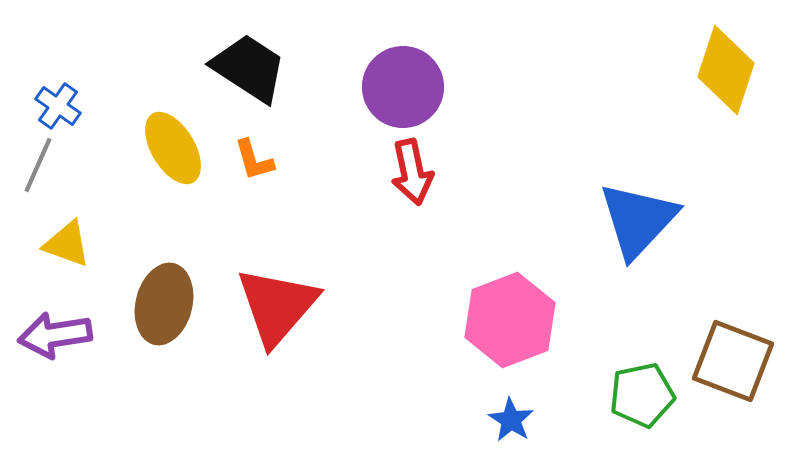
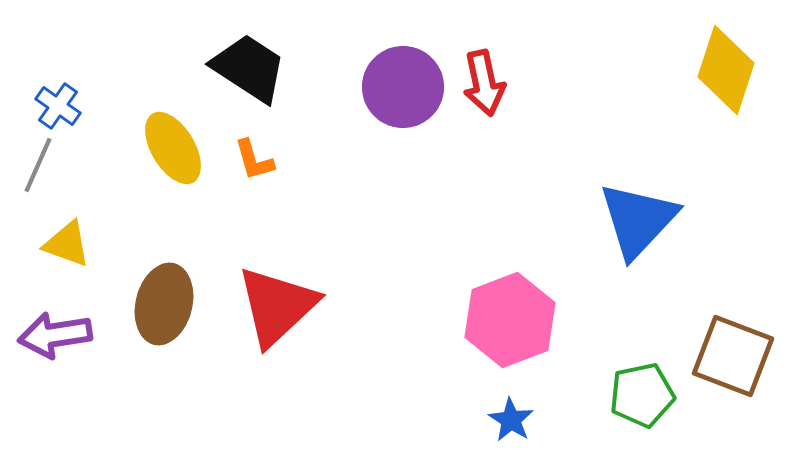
red arrow: moved 72 px right, 89 px up
red triangle: rotated 6 degrees clockwise
brown square: moved 5 px up
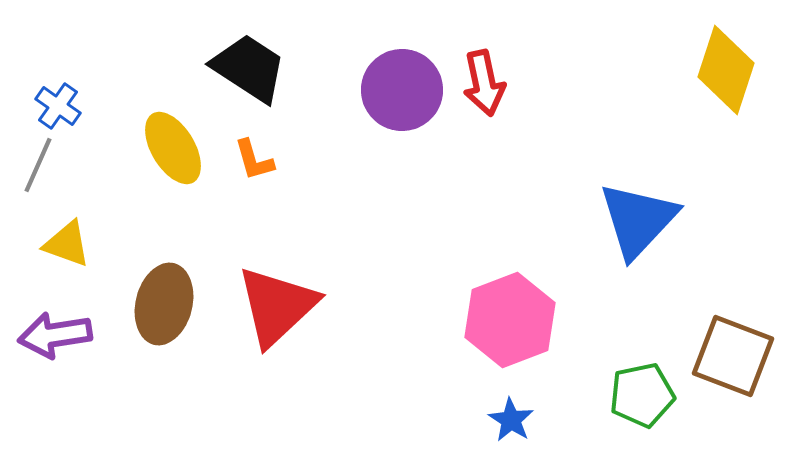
purple circle: moved 1 px left, 3 px down
